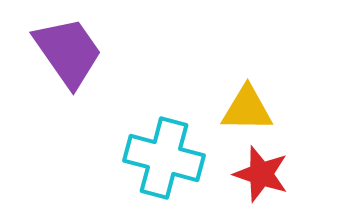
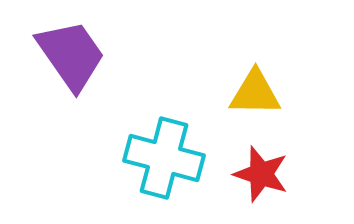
purple trapezoid: moved 3 px right, 3 px down
yellow triangle: moved 8 px right, 16 px up
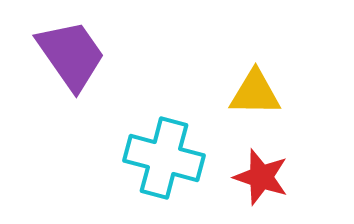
red star: moved 3 px down
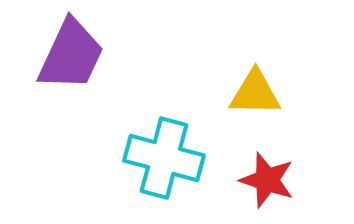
purple trapezoid: rotated 60 degrees clockwise
red star: moved 6 px right, 3 px down
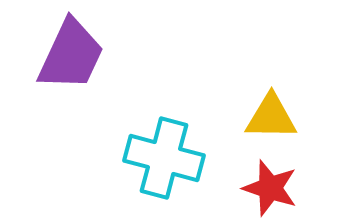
yellow triangle: moved 16 px right, 24 px down
red star: moved 3 px right, 8 px down
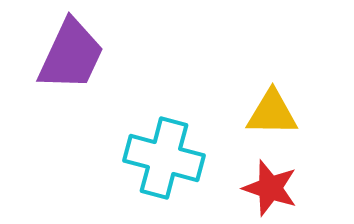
yellow triangle: moved 1 px right, 4 px up
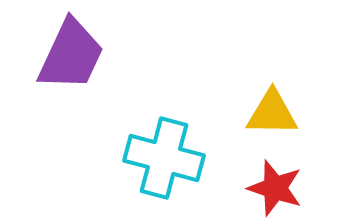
red star: moved 5 px right
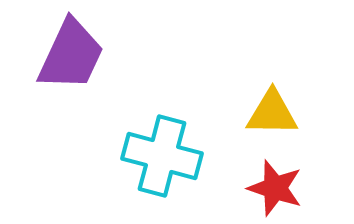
cyan cross: moved 2 px left, 2 px up
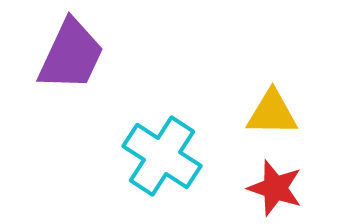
cyan cross: rotated 18 degrees clockwise
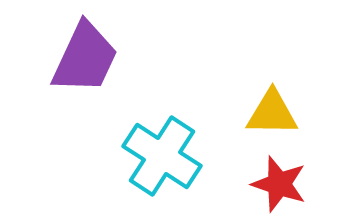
purple trapezoid: moved 14 px right, 3 px down
red star: moved 4 px right, 4 px up
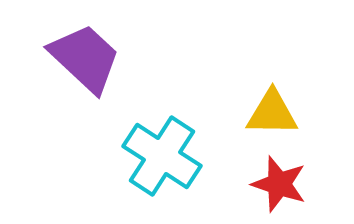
purple trapezoid: rotated 72 degrees counterclockwise
